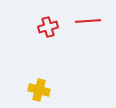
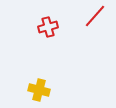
red line: moved 7 px right, 5 px up; rotated 45 degrees counterclockwise
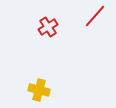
red cross: rotated 18 degrees counterclockwise
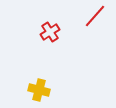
red cross: moved 2 px right, 5 px down
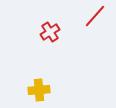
yellow cross: rotated 20 degrees counterclockwise
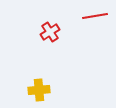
red line: rotated 40 degrees clockwise
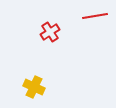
yellow cross: moved 5 px left, 3 px up; rotated 30 degrees clockwise
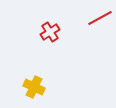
red line: moved 5 px right, 2 px down; rotated 20 degrees counterclockwise
